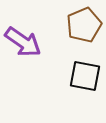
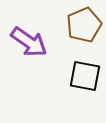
purple arrow: moved 6 px right
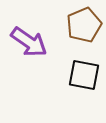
black square: moved 1 px left, 1 px up
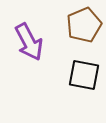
purple arrow: rotated 27 degrees clockwise
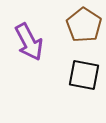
brown pentagon: rotated 16 degrees counterclockwise
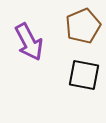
brown pentagon: moved 1 px left, 1 px down; rotated 16 degrees clockwise
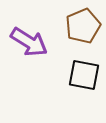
purple arrow: rotated 30 degrees counterclockwise
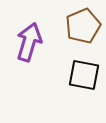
purple arrow: rotated 105 degrees counterclockwise
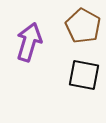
brown pentagon: rotated 20 degrees counterclockwise
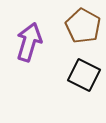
black square: rotated 16 degrees clockwise
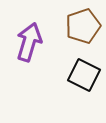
brown pentagon: rotated 24 degrees clockwise
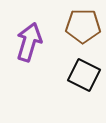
brown pentagon: rotated 20 degrees clockwise
